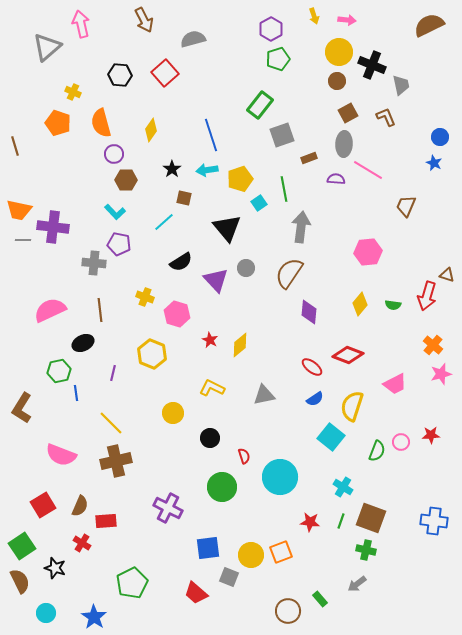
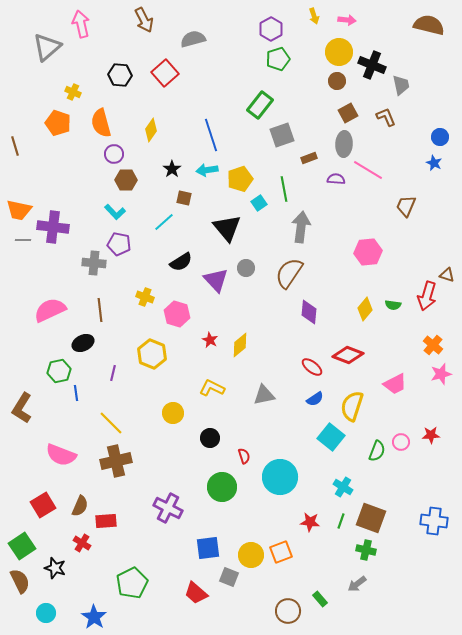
brown semicircle at (429, 25): rotated 40 degrees clockwise
yellow diamond at (360, 304): moved 5 px right, 5 px down
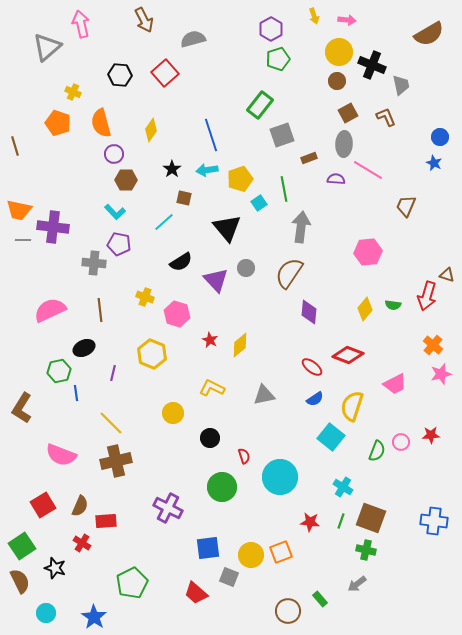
brown semicircle at (429, 25): moved 9 px down; rotated 136 degrees clockwise
black ellipse at (83, 343): moved 1 px right, 5 px down
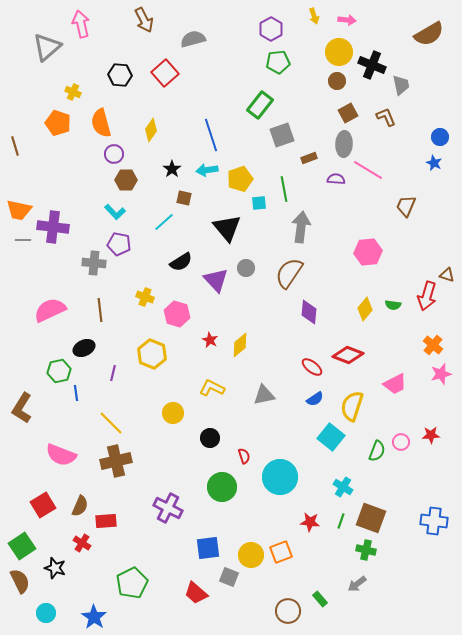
green pentagon at (278, 59): moved 3 px down; rotated 10 degrees clockwise
cyan square at (259, 203): rotated 28 degrees clockwise
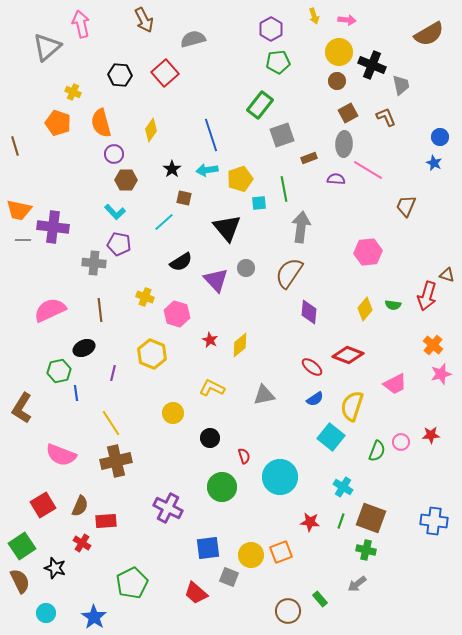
yellow line at (111, 423): rotated 12 degrees clockwise
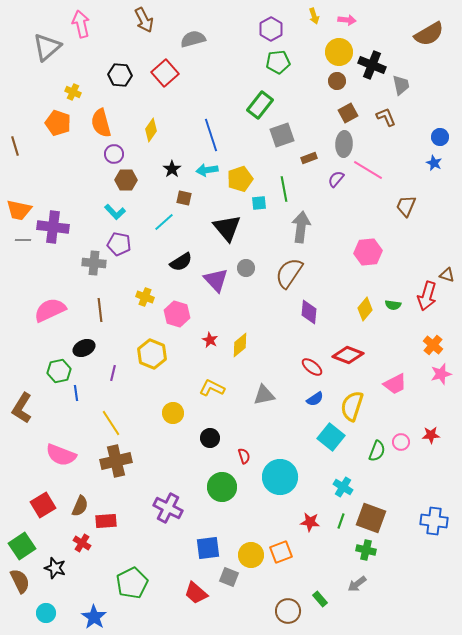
purple semicircle at (336, 179): rotated 54 degrees counterclockwise
